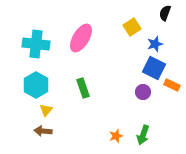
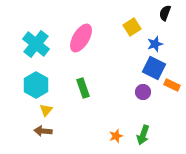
cyan cross: rotated 32 degrees clockwise
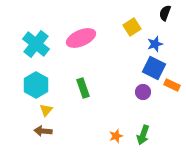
pink ellipse: rotated 36 degrees clockwise
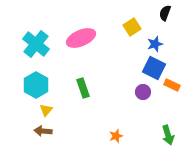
green arrow: moved 25 px right; rotated 36 degrees counterclockwise
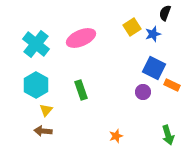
blue star: moved 2 px left, 10 px up
green rectangle: moved 2 px left, 2 px down
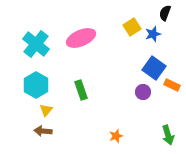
blue square: rotated 10 degrees clockwise
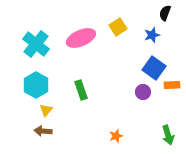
yellow square: moved 14 px left
blue star: moved 1 px left, 1 px down
orange rectangle: rotated 28 degrees counterclockwise
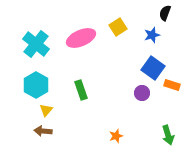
blue square: moved 1 px left
orange rectangle: rotated 21 degrees clockwise
purple circle: moved 1 px left, 1 px down
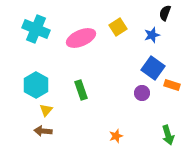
cyan cross: moved 15 px up; rotated 16 degrees counterclockwise
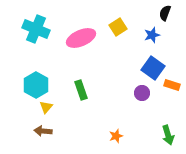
yellow triangle: moved 3 px up
